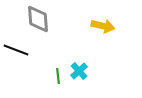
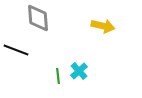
gray diamond: moved 1 px up
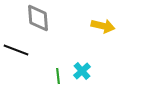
cyan cross: moved 3 px right
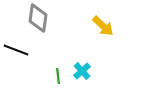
gray diamond: rotated 12 degrees clockwise
yellow arrow: rotated 30 degrees clockwise
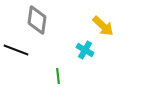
gray diamond: moved 1 px left, 2 px down
cyan cross: moved 3 px right, 21 px up; rotated 18 degrees counterclockwise
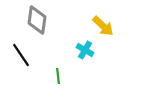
black line: moved 5 px right, 5 px down; rotated 35 degrees clockwise
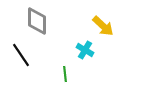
gray diamond: moved 1 px down; rotated 8 degrees counterclockwise
green line: moved 7 px right, 2 px up
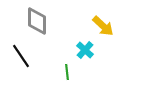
cyan cross: rotated 12 degrees clockwise
black line: moved 1 px down
green line: moved 2 px right, 2 px up
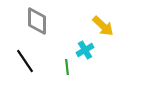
cyan cross: rotated 18 degrees clockwise
black line: moved 4 px right, 5 px down
green line: moved 5 px up
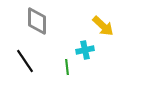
cyan cross: rotated 18 degrees clockwise
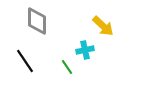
green line: rotated 28 degrees counterclockwise
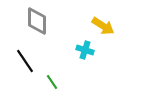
yellow arrow: rotated 10 degrees counterclockwise
cyan cross: rotated 30 degrees clockwise
green line: moved 15 px left, 15 px down
